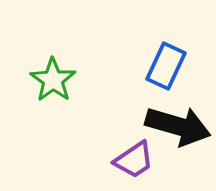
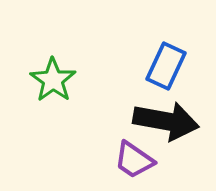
black arrow: moved 12 px left, 5 px up; rotated 6 degrees counterclockwise
purple trapezoid: rotated 69 degrees clockwise
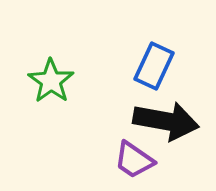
blue rectangle: moved 12 px left
green star: moved 2 px left, 1 px down
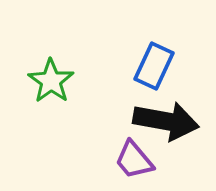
purple trapezoid: rotated 15 degrees clockwise
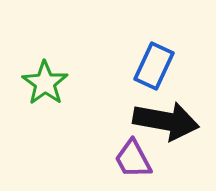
green star: moved 6 px left, 2 px down
purple trapezoid: moved 1 px left, 1 px up; rotated 12 degrees clockwise
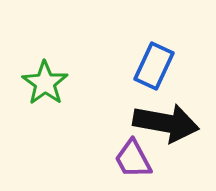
black arrow: moved 2 px down
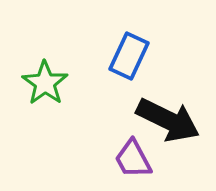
blue rectangle: moved 25 px left, 10 px up
black arrow: moved 2 px right, 3 px up; rotated 16 degrees clockwise
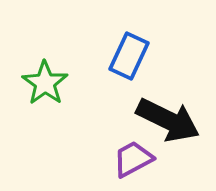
purple trapezoid: rotated 90 degrees clockwise
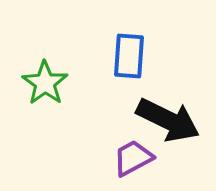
blue rectangle: rotated 21 degrees counterclockwise
purple trapezoid: moved 1 px up
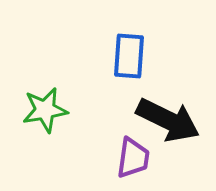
green star: moved 27 px down; rotated 27 degrees clockwise
purple trapezoid: rotated 126 degrees clockwise
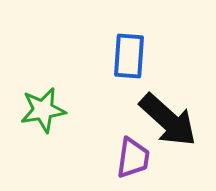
green star: moved 2 px left
black arrow: rotated 16 degrees clockwise
